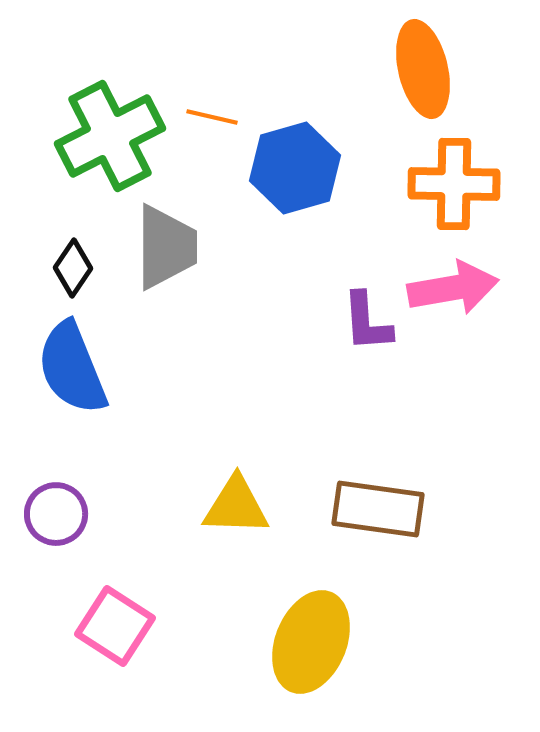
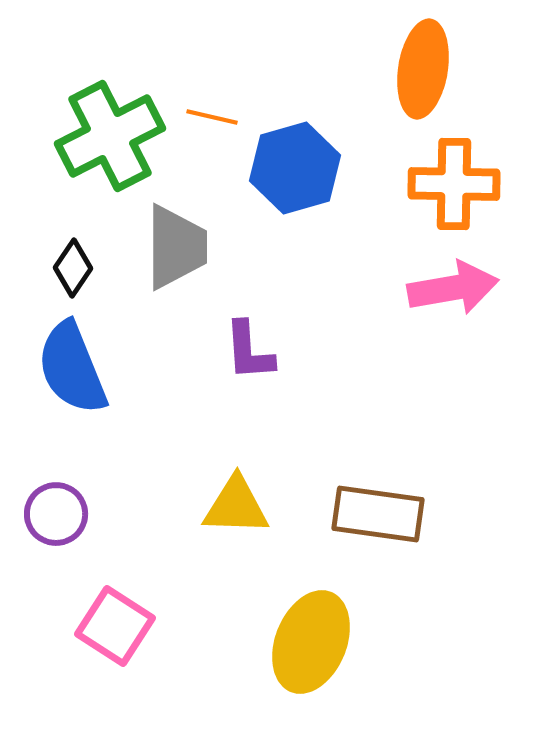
orange ellipse: rotated 22 degrees clockwise
gray trapezoid: moved 10 px right
purple L-shape: moved 118 px left, 29 px down
brown rectangle: moved 5 px down
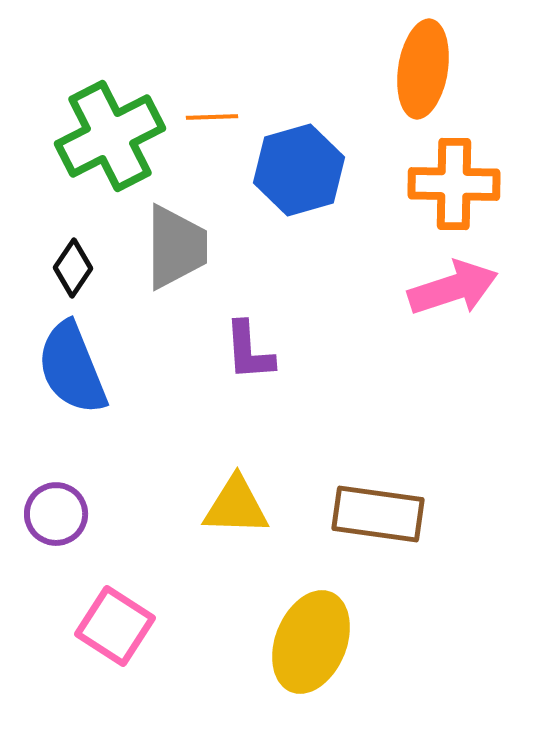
orange line: rotated 15 degrees counterclockwise
blue hexagon: moved 4 px right, 2 px down
pink arrow: rotated 8 degrees counterclockwise
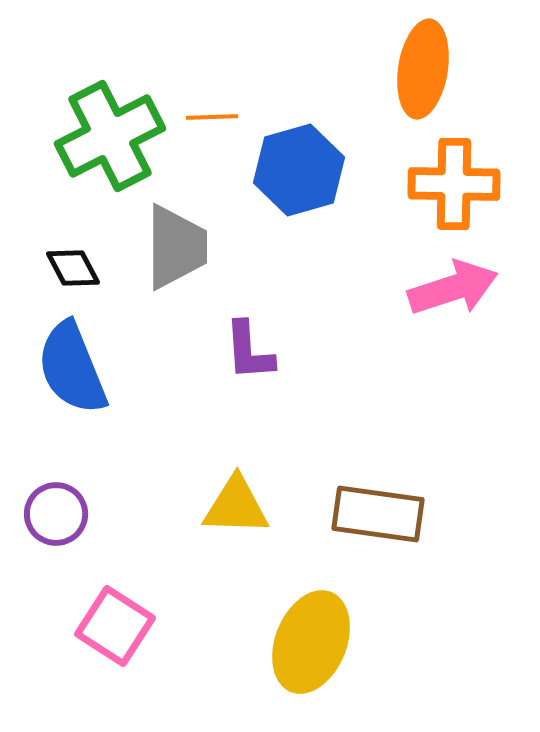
black diamond: rotated 62 degrees counterclockwise
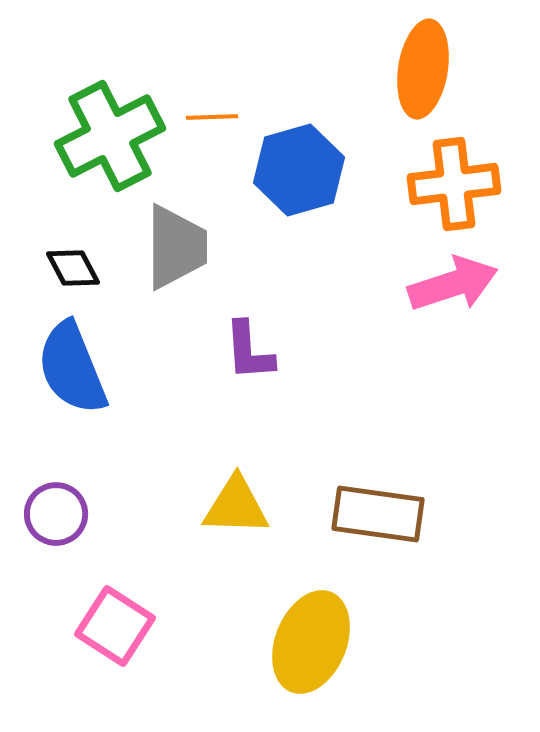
orange cross: rotated 8 degrees counterclockwise
pink arrow: moved 4 px up
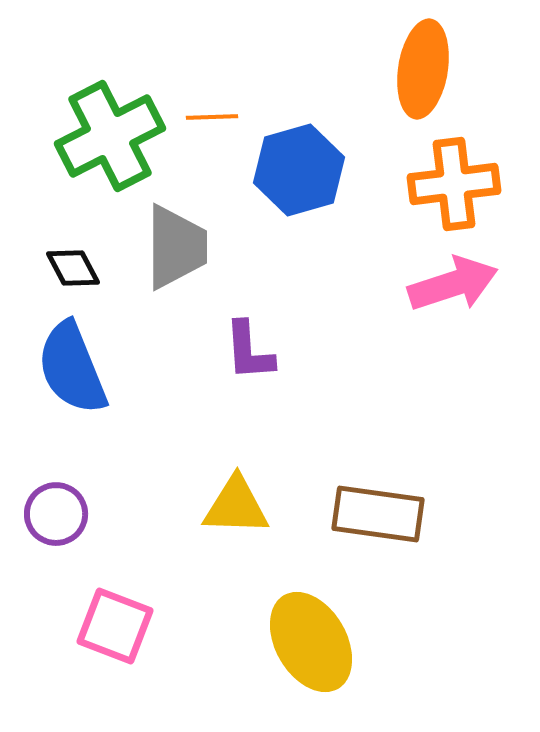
pink square: rotated 12 degrees counterclockwise
yellow ellipse: rotated 52 degrees counterclockwise
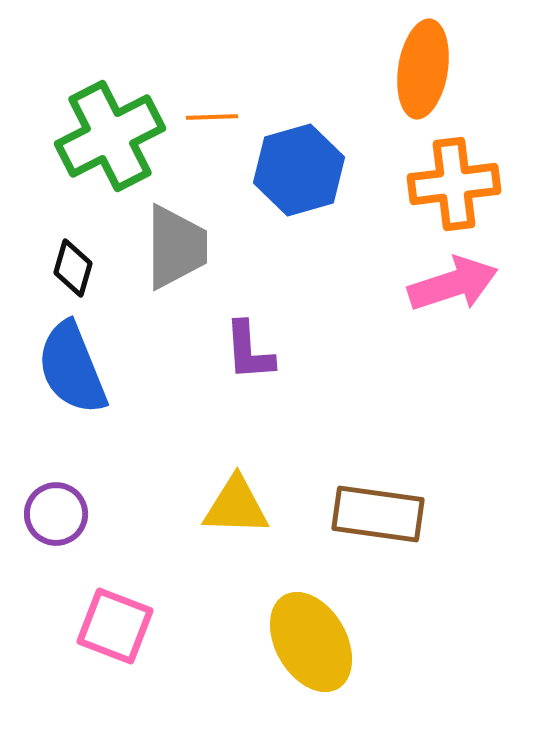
black diamond: rotated 44 degrees clockwise
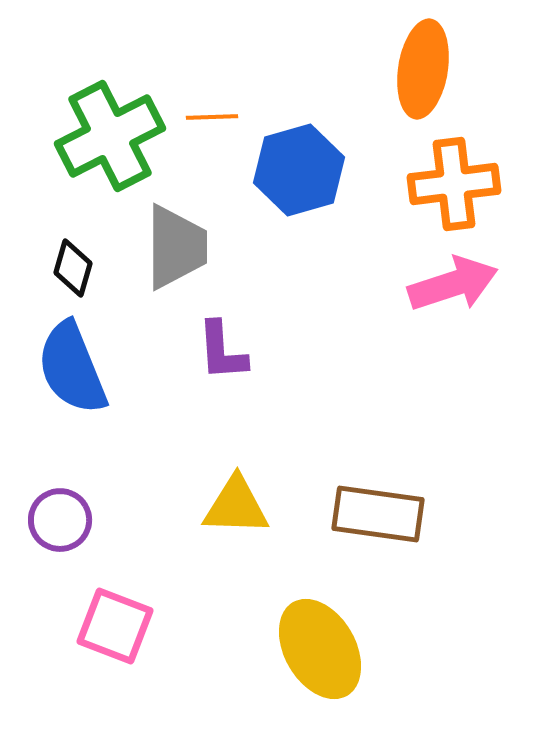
purple L-shape: moved 27 px left
purple circle: moved 4 px right, 6 px down
yellow ellipse: moved 9 px right, 7 px down
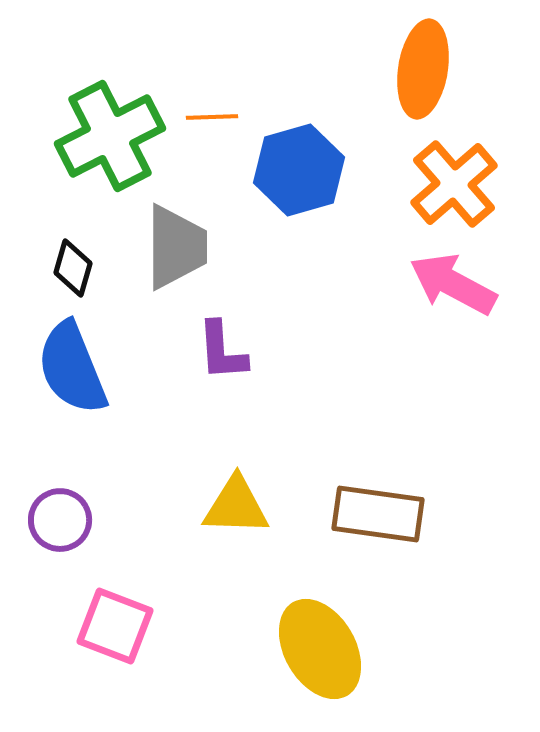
orange cross: rotated 34 degrees counterclockwise
pink arrow: rotated 134 degrees counterclockwise
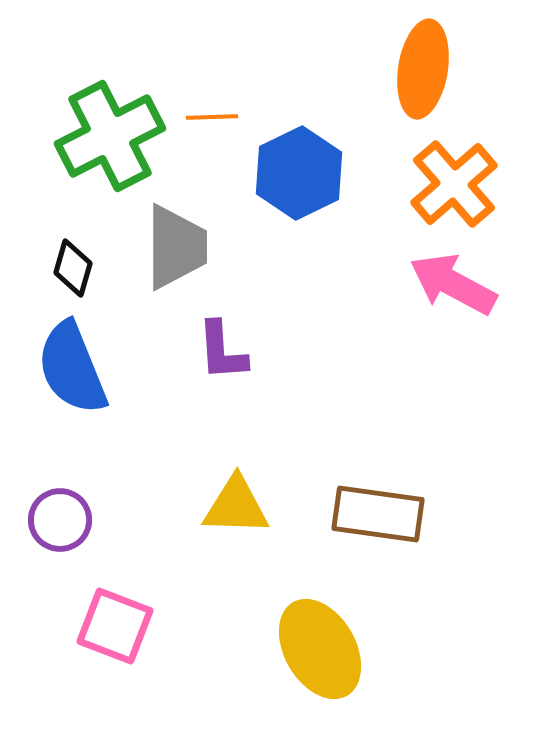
blue hexagon: moved 3 px down; rotated 10 degrees counterclockwise
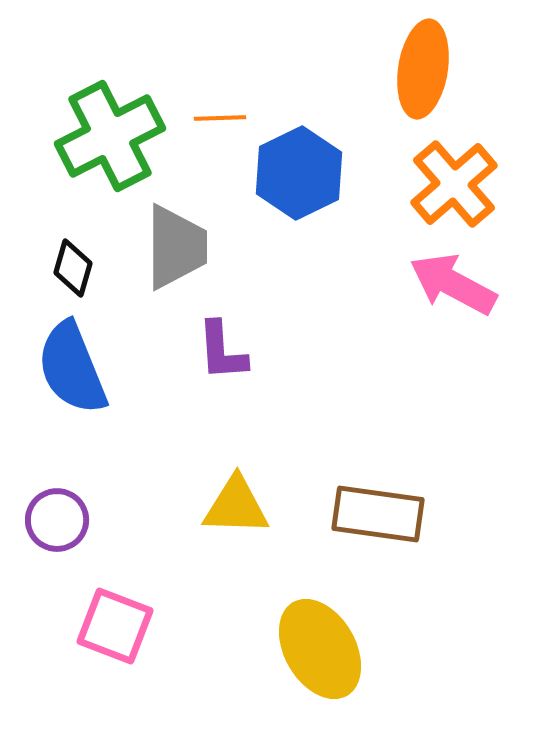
orange line: moved 8 px right, 1 px down
purple circle: moved 3 px left
